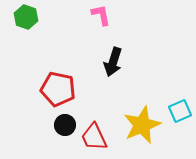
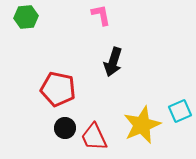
green hexagon: rotated 25 degrees counterclockwise
black circle: moved 3 px down
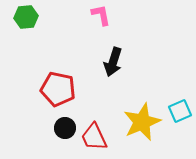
yellow star: moved 3 px up
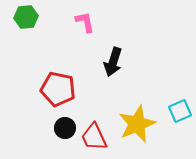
pink L-shape: moved 16 px left, 7 px down
yellow star: moved 5 px left, 2 px down
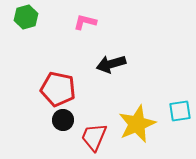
green hexagon: rotated 10 degrees counterclockwise
pink L-shape: rotated 65 degrees counterclockwise
black arrow: moved 2 px left, 2 px down; rotated 56 degrees clockwise
cyan square: rotated 15 degrees clockwise
black circle: moved 2 px left, 8 px up
red trapezoid: rotated 48 degrees clockwise
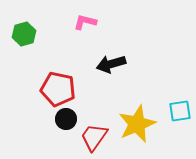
green hexagon: moved 2 px left, 17 px down
black circle: moved 3 px right, 1 px up
red trapezoid: rotated 12 degrees clockwise
